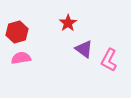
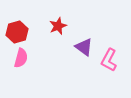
red star: moved 10 px left, 3 px down; rotated 12 degrees clockwise
purple triangle: moved 2 px up
pink semicircle: rotated 114 degrees clockwise
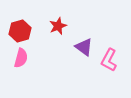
red hexagon: moved 3 px right, 1 px up
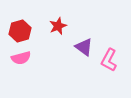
pink semicircle: rotated 60 degrees clockwise
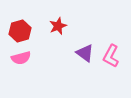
purple triangle: moved 1 px right, 6 px down
pink L-shape: moved 2 px right, 4 px up
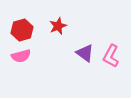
red hexagon: moved 2 px right, 1 px up
pink semicircle: moved 2 px up
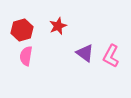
pink semicircle: moved 5 px right; rotated 114 degrees clockwise
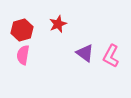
red star: moved 2 px up
pink semicircle: moved 3 px left, 1 px up
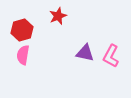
red star: moved 8 px up
purple triangle: rotated 24 degrees counterclockwise
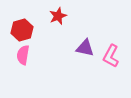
purple triangle: moved 5 px up
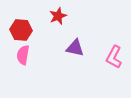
red hexagon: moved 1 px left; rotated 20 degrees clockwise
purple triangle: moved 10 px left
pink L-shape: moved 3 px right, 1 px down
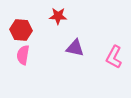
red star: rotated 24 degrees clockwise
